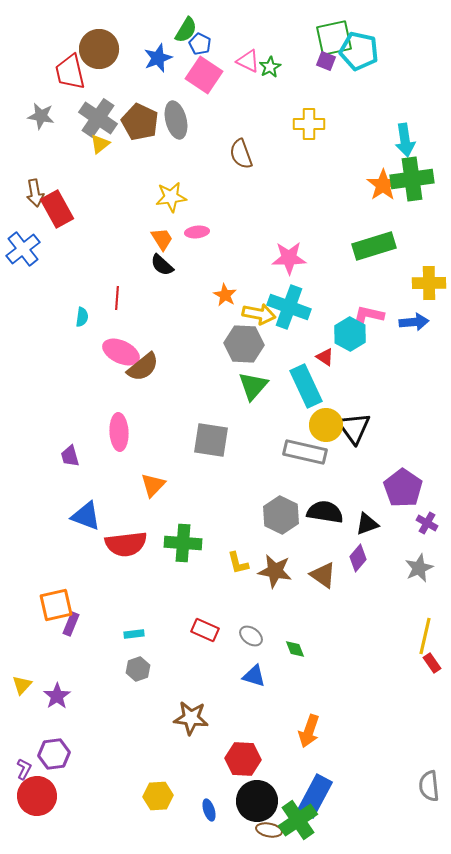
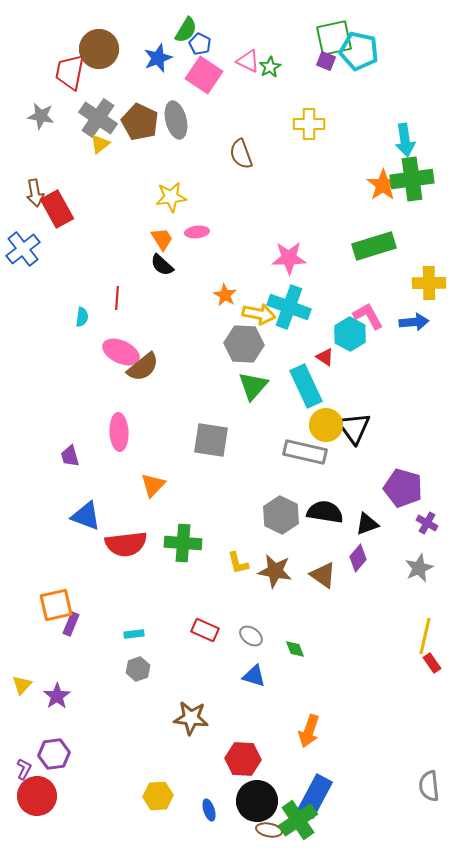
red trapezoid at (70, 72): rotated 24 degrees clockwise
pink L-shape at (368, 316): rotated 48 degrees clockwise
purple pentagon at (403, 488): rotated 18 degrees counterclockwise
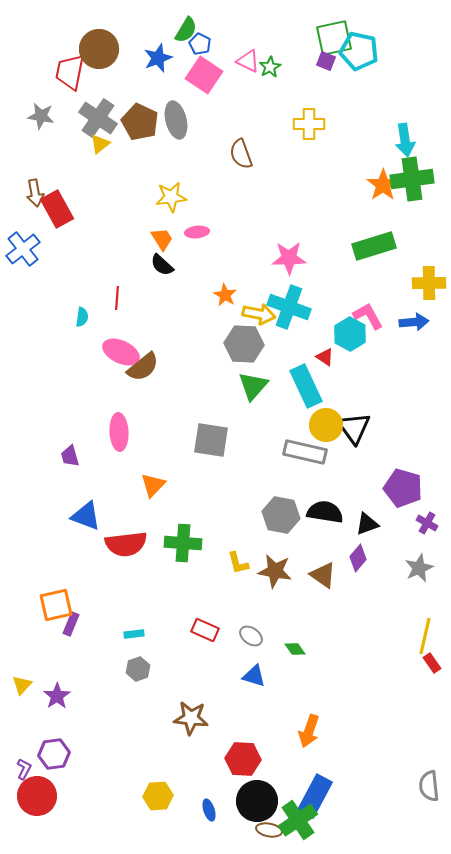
gray hexagon at (281, 515): rotated 15 degrees counterclockwise
green diamond at (295, 649): rotated 15 degrees counterclockwise
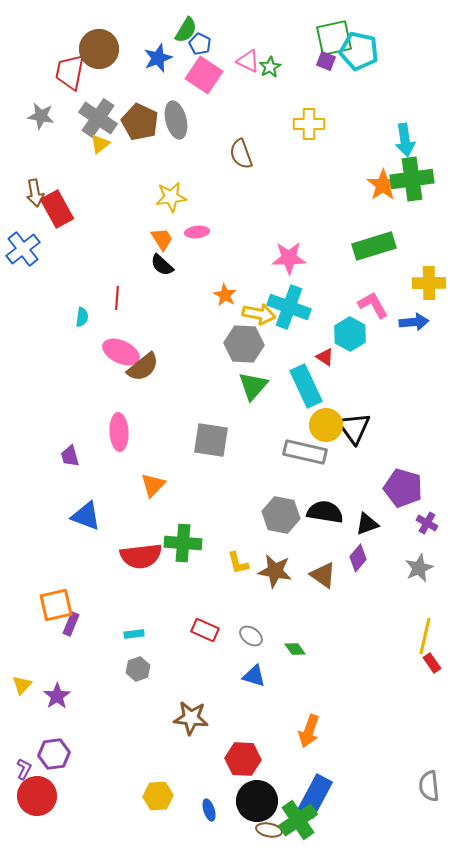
pink L-shape at (368, 316): moved 5 px right, 11 px up
red semicircle at (126, 544): moved 15 px right, 12 px down
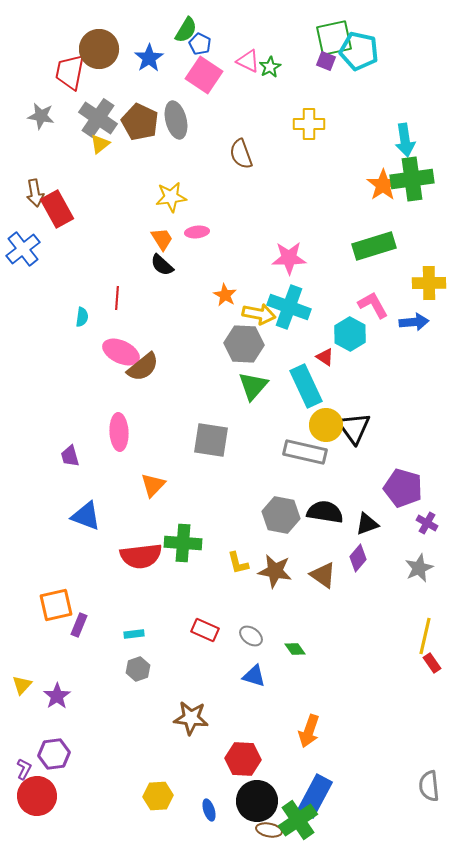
blue star at (158, 58): moved 9 px left; rotated 12 degrees counterclockwise
purple rectangle at (71, 624): moved 8 px right, 1 px down
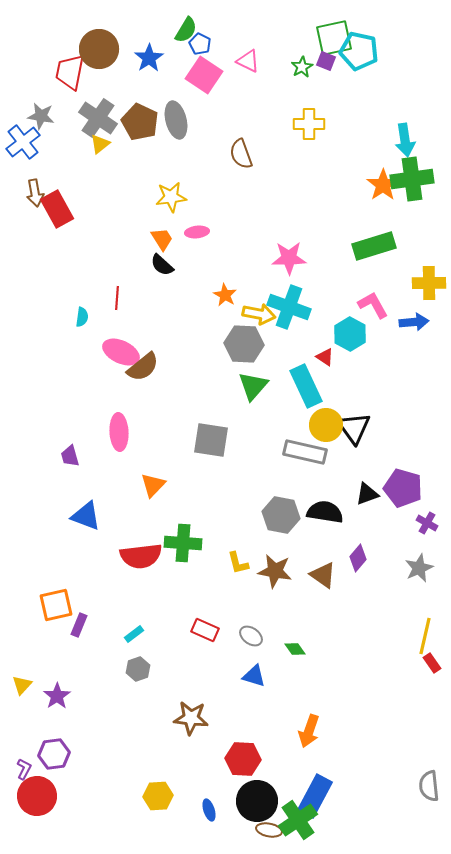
green star at (270, 67): moved 32 px right
blue cross at (23, 249): moved 107 px up
black triangle at (367, 524): moved 30 px up
cyan rectangle at (134, 634): rotated 30 degrees counterclockwise
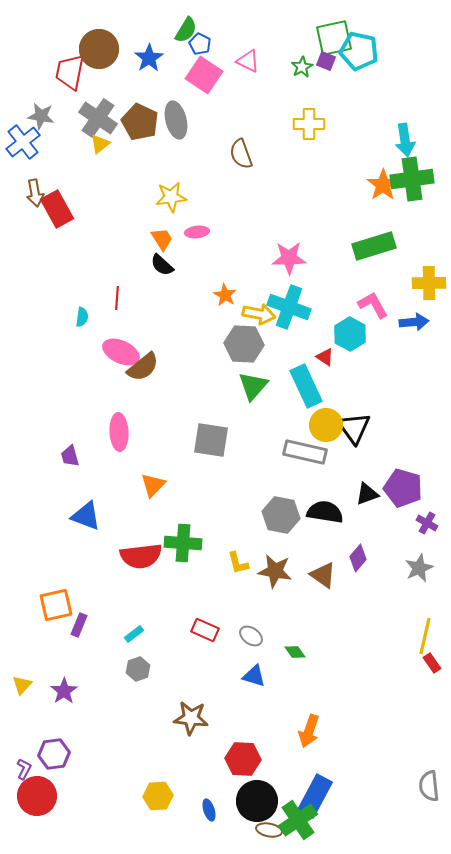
green diamond at (295, 649): moved 3 px down
purple star at (57, 696): moved 7 px right, 5 px up
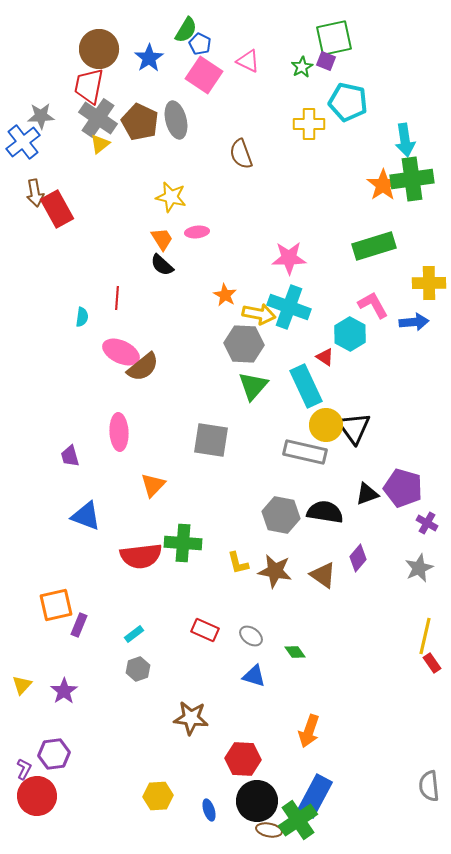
cyan pentagon at (359, 51): moved 11 px left, 51 px down
red trapezoid at (70, 72): moved 19 px right, 14 px down
gray star at (41, 116): rotated 12 degrees counterclockwise
yellow star at (171, 197): rotated 20 degrees clockwise
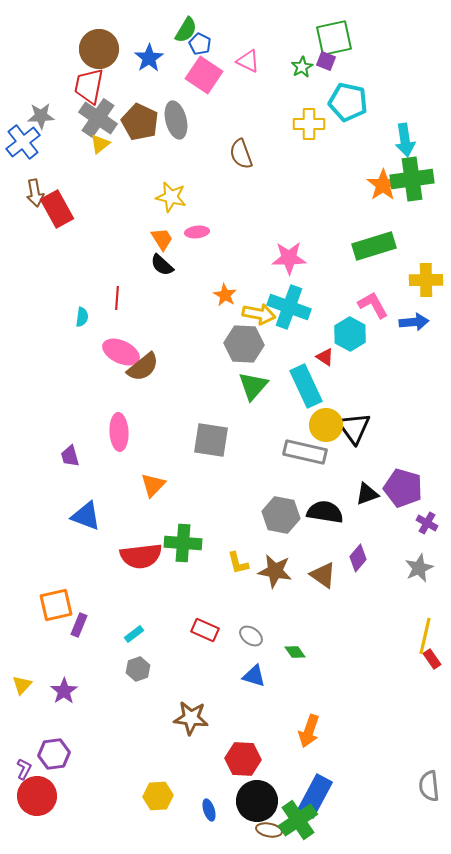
yellow cross at (429, 283): moved 3 px left, 3 px up
red rectangle at (432, 663): moved 4 px up
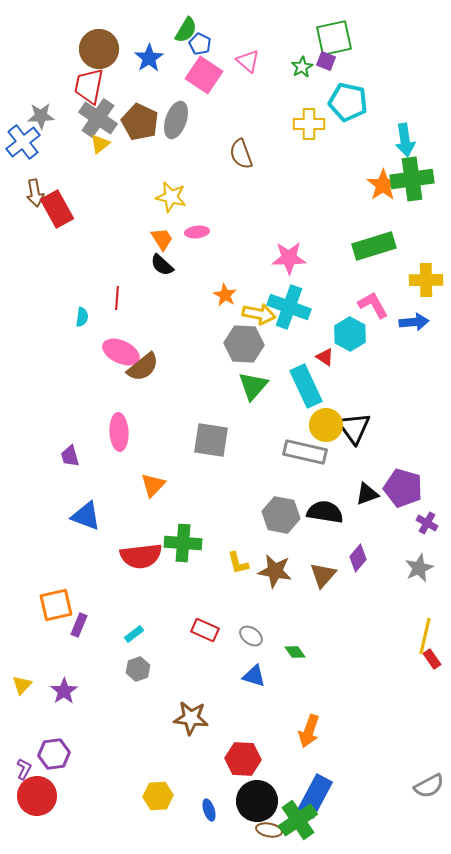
pink triangle at (248, 61): rotated 15 degrees clockwise
gray ellipse at (176, 120): rotated 33 degrees clockwise
brown triangle at (323, 575): rotated 36 degrees clockwise
gray semicircle at (429, 786): rotated 112 degrees counterclockwise
